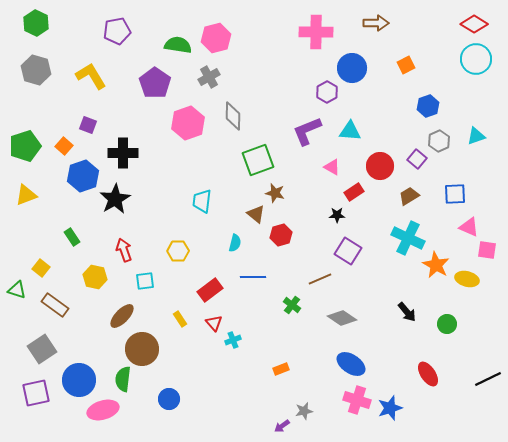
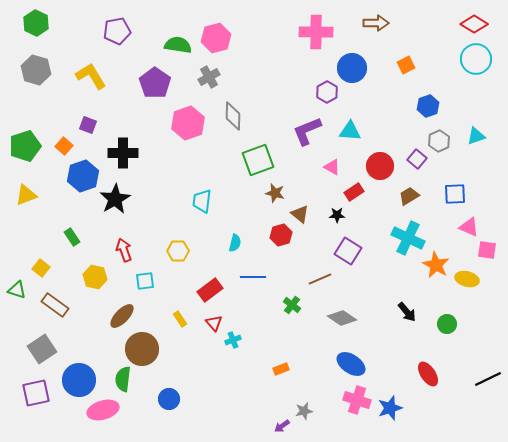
brown triangle at (256, 214): moved 44 px right
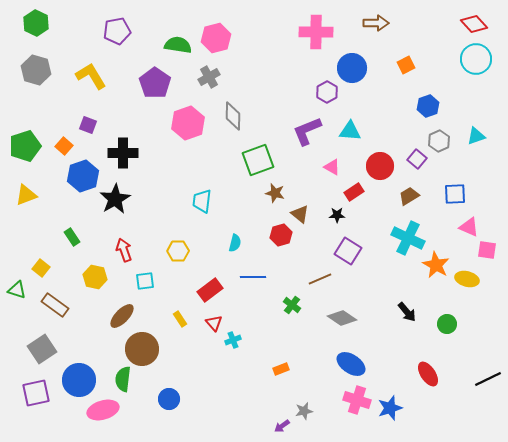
red diamond at (474, 24): rotated 16 degrees clockwise
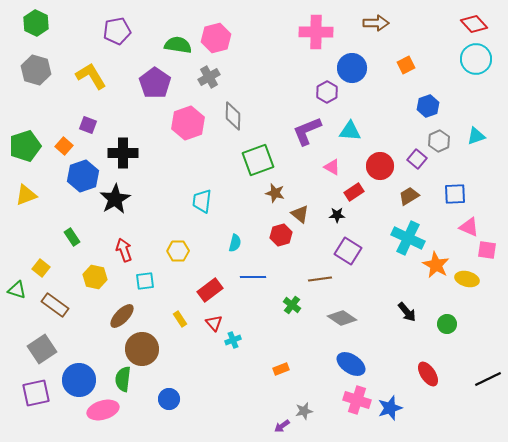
brown line at (320, 279): rotated 15 degrees clockwise
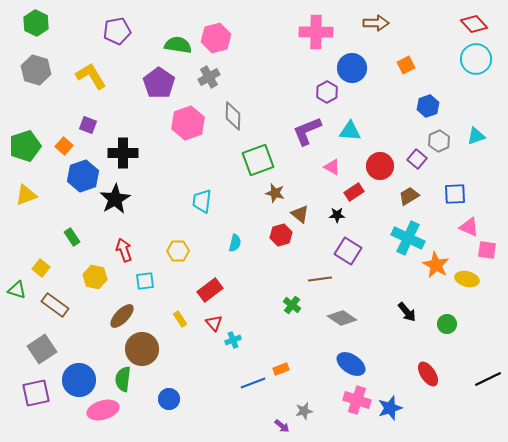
purple pentagon at (155, 83): moved 4 px right
blue line at (253, 277): moved 106 px down; rotated 20 degrees counterclockwise
purple arrow at (282, 426): rotated 105 degrees counterclockwise
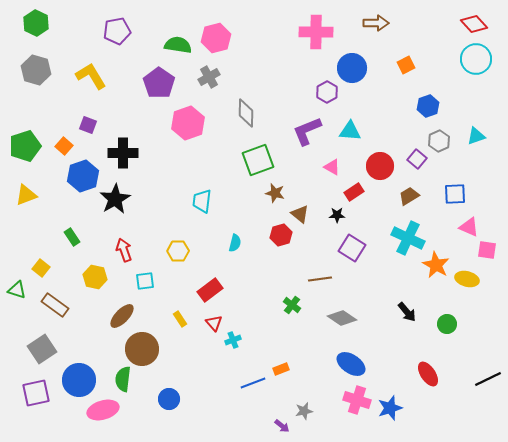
gray diamond at (233, 116): moved 13 px right, 3 px up
purple square at (348, 251): moved 4 px right, 3 px up
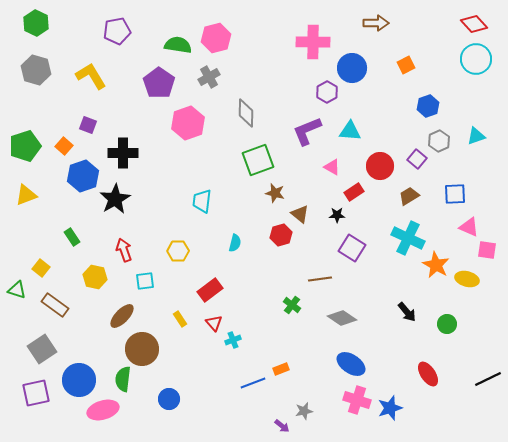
pink cross at (316, 32): moved 3 px left, 10 px down
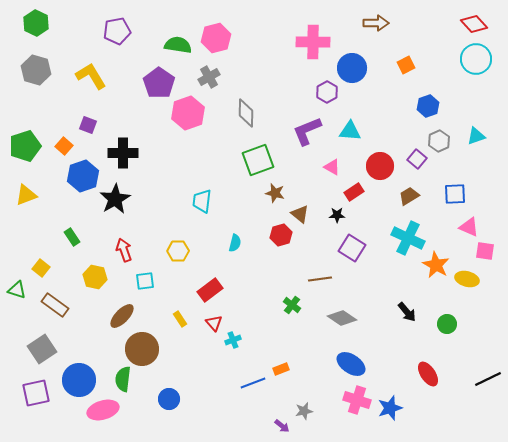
pink hexagon at (188, 123): moved 10 px up
pink square at (487, 250): moved 2 px left, 1 px down
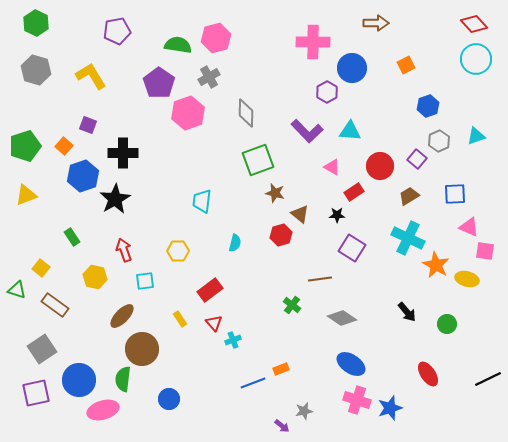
purple L-shape at (307, 131): rotated 112 degrees counterclockwise
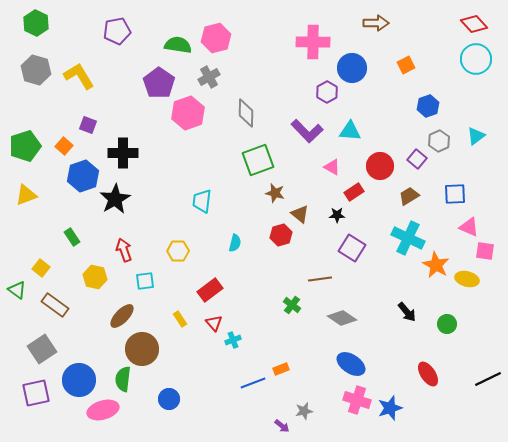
yellow L-shape at (91, 76): moved 12 px left
cyan triangle at (476, 136): rotated 18 degrees counterclockwise
green triangle at (17, 290): rotated 18 degrees clockwise
